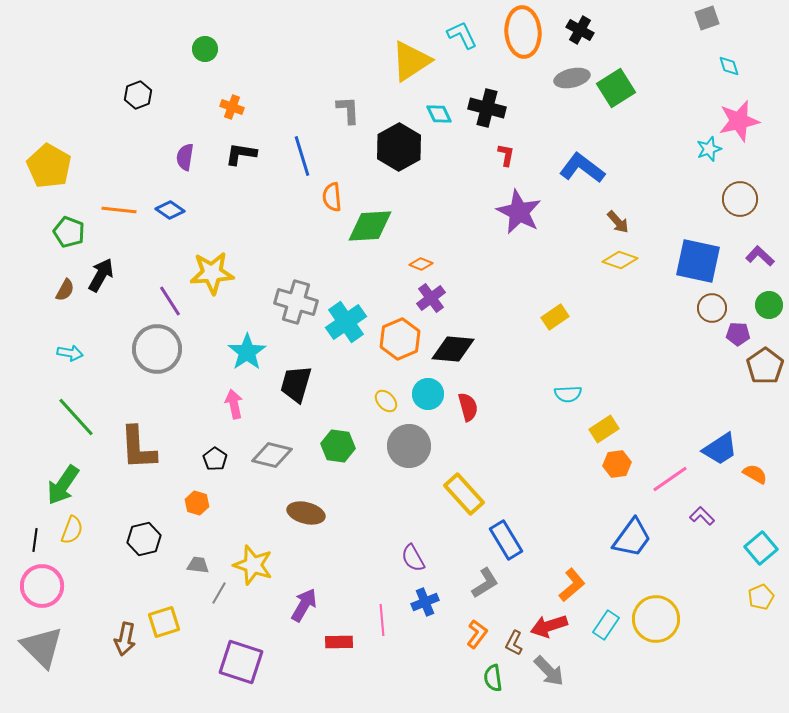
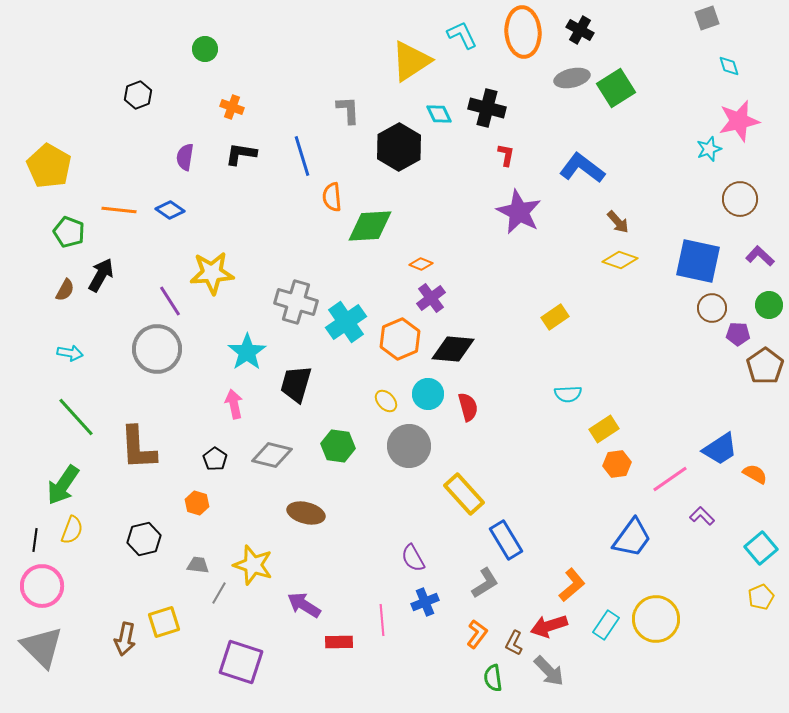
purple arrow at (304, 605): rotated 88 degrees counterclockwise
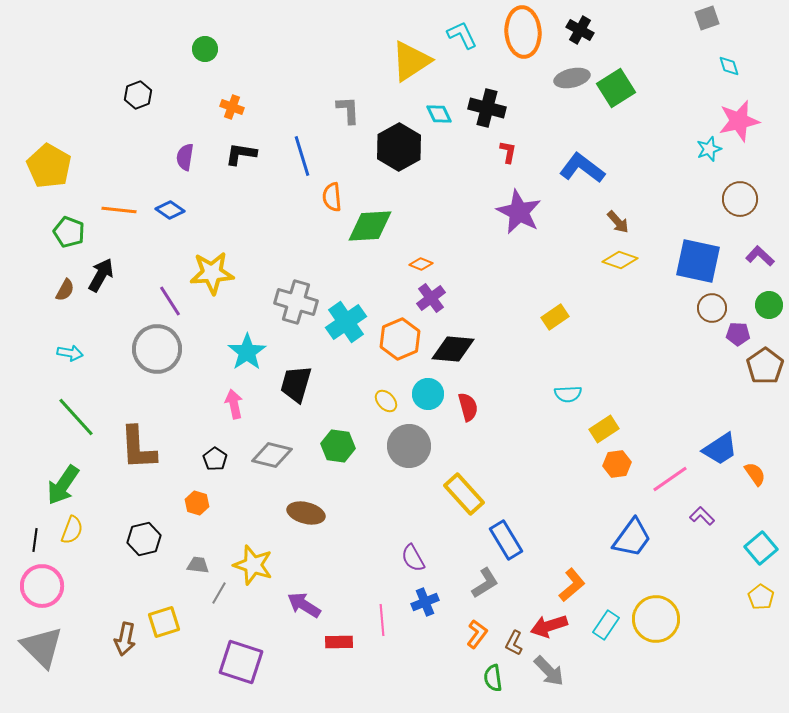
red L-shape at (506, 155): moved 2 px right, 3 px up
orange semicircle at (755, 474): rotated 25 degrees clockwise
yellow pentagon at (761, 597): rotated 15 degrees counterclockwise
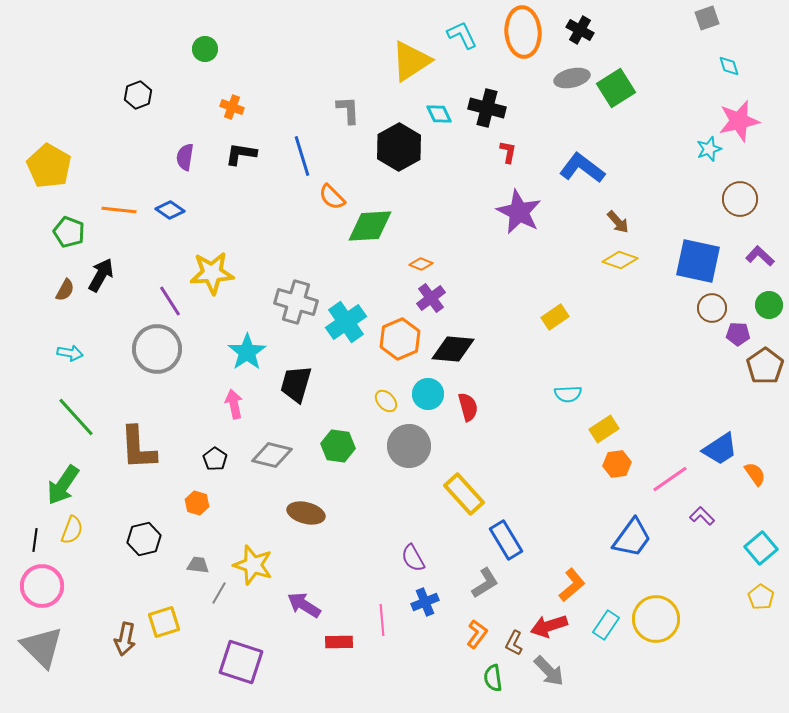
orange semicircle at (332, 197): rotated 40 degrees counterclockwise
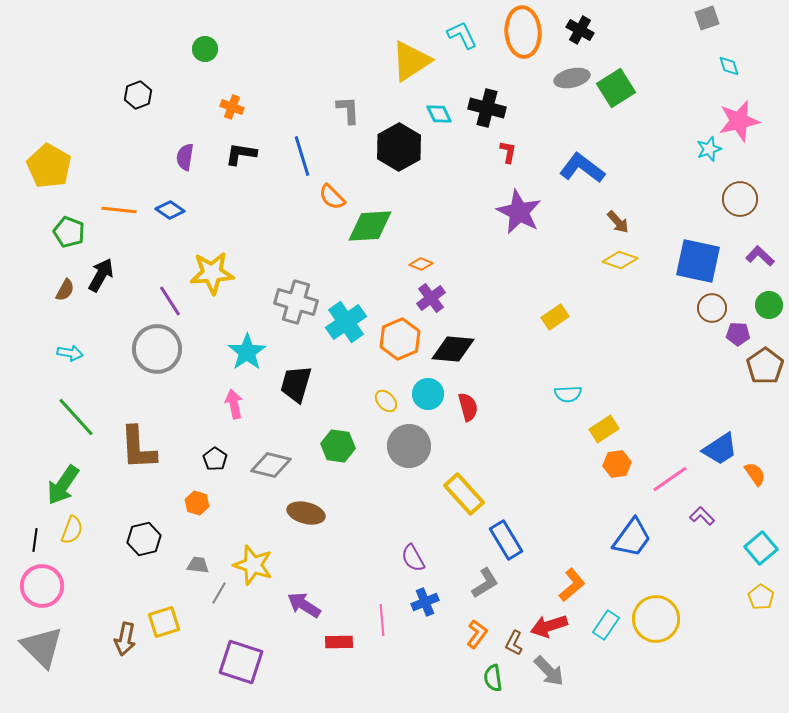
gray diamond at (272, 455): moved 1 px left, 10 px down
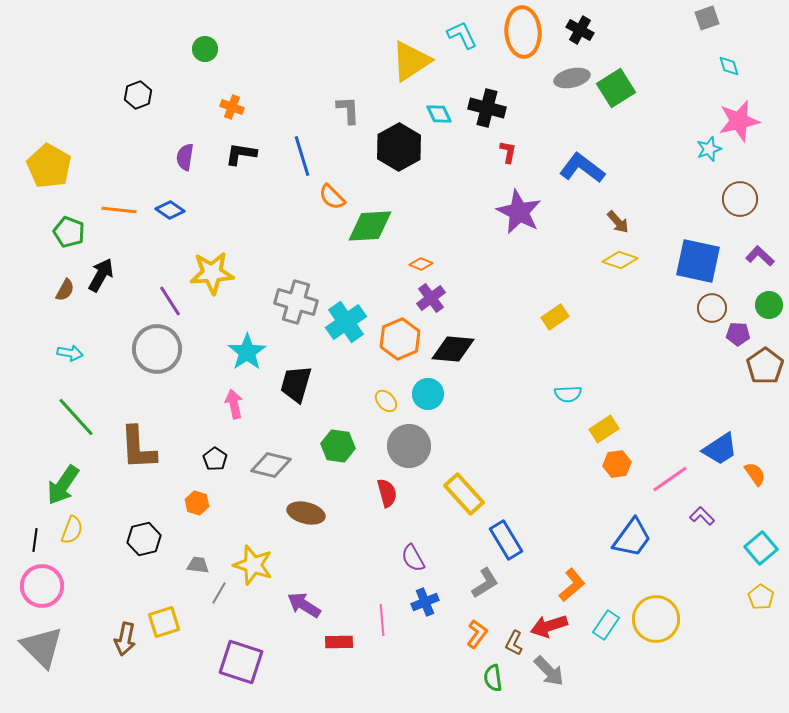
red semicircle at (468, 407): moved 81 px left, 86 px down
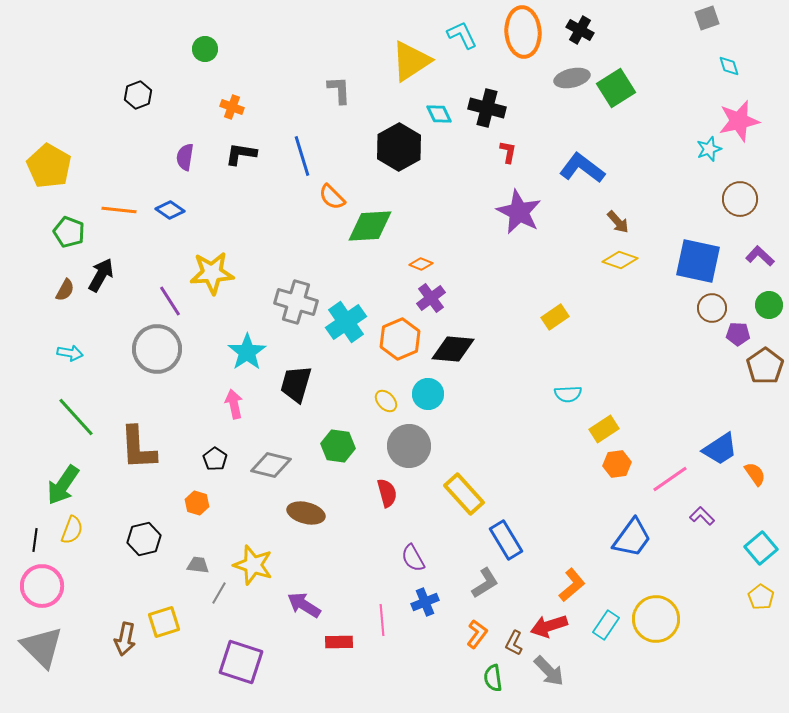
gray L-shape at (348, 110): moved 9 px left, 20 px up
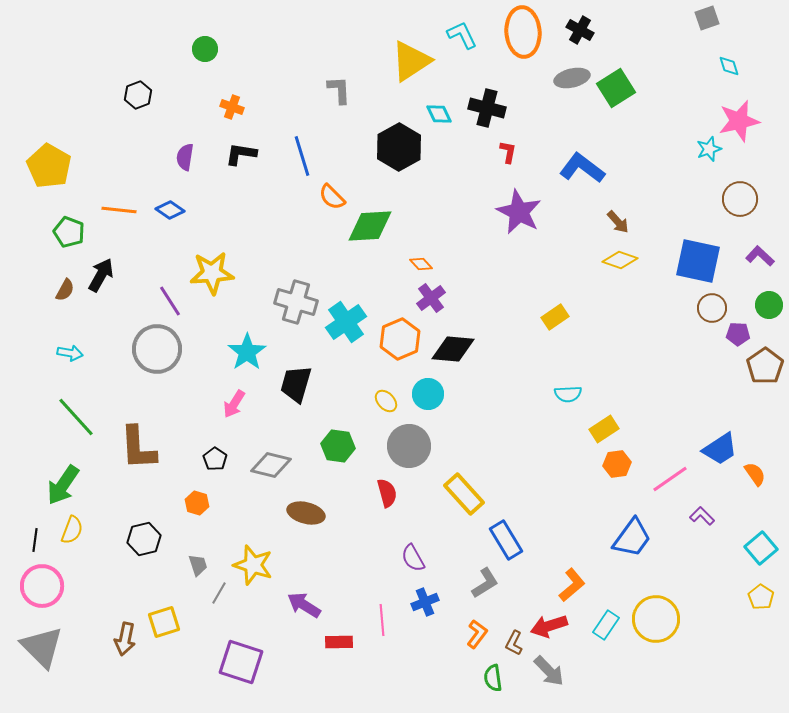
orange diamond at (421, 264): rotated 25 degrees clockwise
pink arrow at (234, 404): rotated 136 degrees counterclockwise
gray trapezoid at (198, 565): rotated 65 degrees clockwise
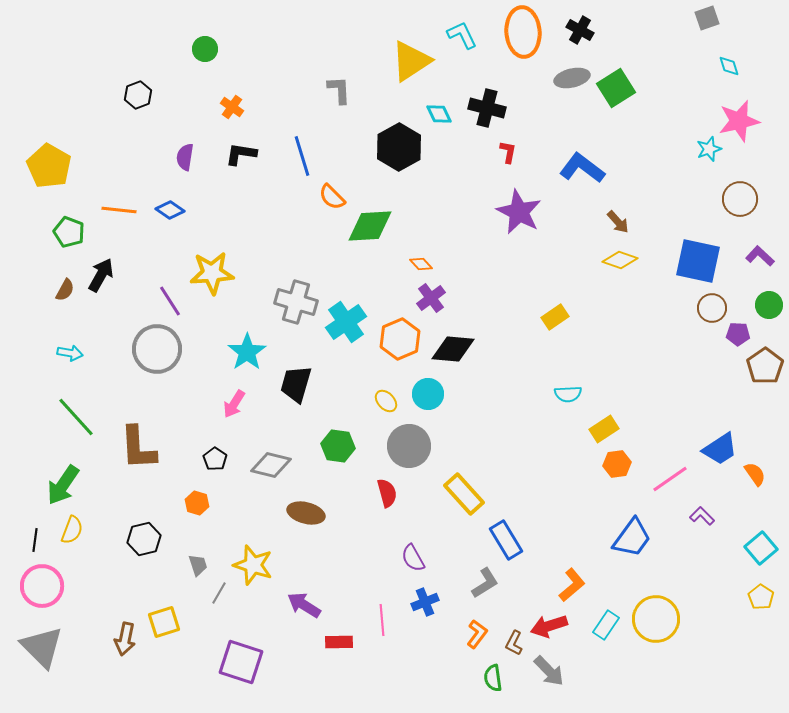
orange cross at (232, 107): rotated 15 degrees clockwise
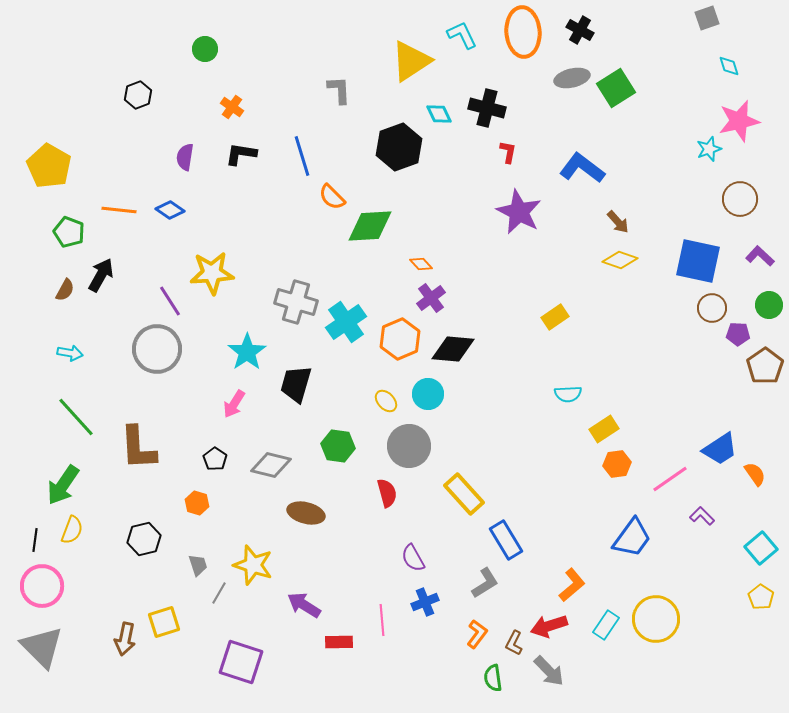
black hexagon at (399, 147): rotated 9 degrees clockwise
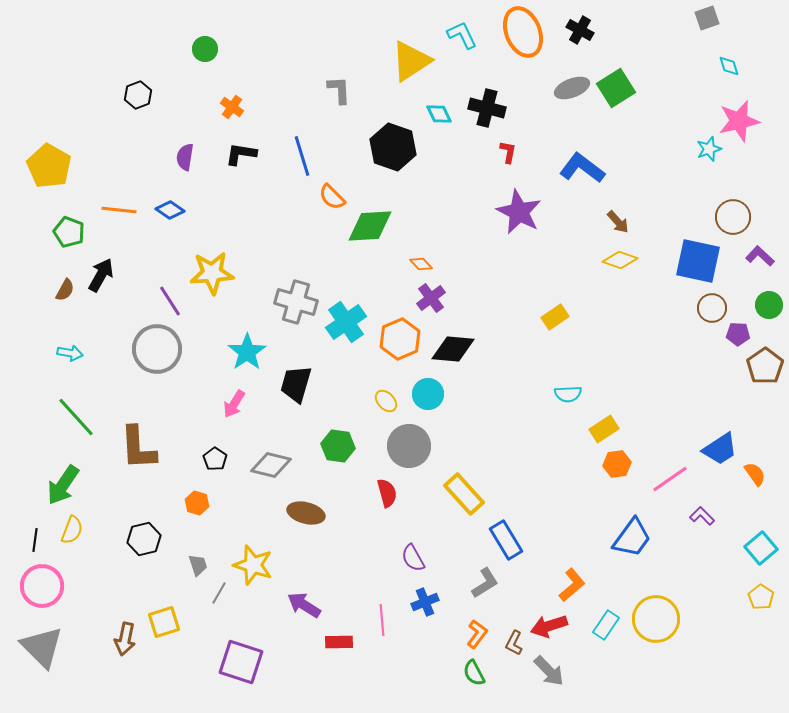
orange ellipse at (523, 32): rotated 18 degrees counterclockwise
gray ellipse at (572, 78): moved 10 px down; rotated 8 degrees counterclockwise
black hexagon at (399, 147): moved 6 px left; rotated 21 degrees counterclockwise
brown circle at (740, 199): moved 7 px left, 18 px down
green semicircle at (493, 678): moved 19 px left, 5 px up; rotated 20 degrees counterclockwise
